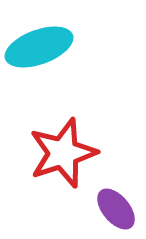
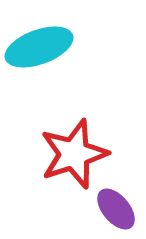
red star: moved 11 px right, 1 px down
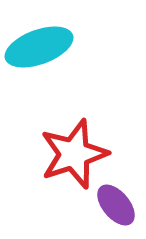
purple ellipse: moved 4 px up
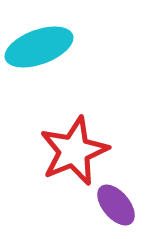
red star: moved 3 px up; rotated 4 degrees counterclockwise
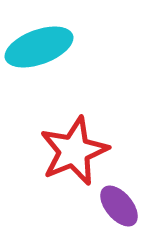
purple ellipse: moved 3 px right, 1 px down
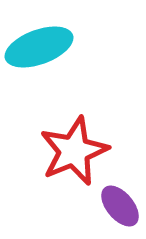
purple ellipse: moved 1 px right
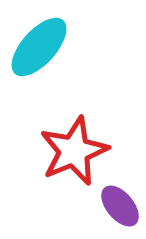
cyan ellipse: rotated 28 degrees counterclockwise
